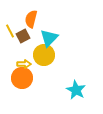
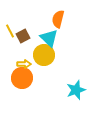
orange semicircle: moved 27 px right
cyan triangle: rotated 30 degrees counterclockwise
cyan star: rotated 24 degrees clockwise
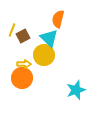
yellow line: moved 2 px right, 1 px up; rotated 48 degrees clockwise
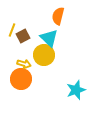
orange semicircle: moved 3 px up
yellow arrow: rotated 16 degrees clockwise
orange circle: moved 1 px left, 1 px down
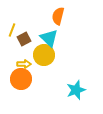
brown square: moved 1 px right, 3 px down
yellow arrow: rotated 16 degrees counterclockwise
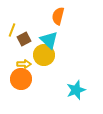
cyan triangle: moved 2 px down
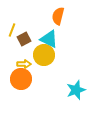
cyan triangle: moved 1 px up; rotated 18 degrees counterclockwise
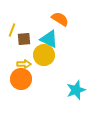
orange semicircle: moved 2 px right, 3 px down; rotated 108 degrees clockwise
brown square: rotated 24 degrees clockwise
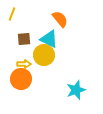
orange semicircle: rotated 18 degrees clockwise
yellow line: moved 16 px up
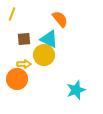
orange circle: moved 4 px left
